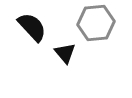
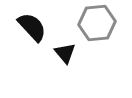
gray hexagon: moved 1 px right
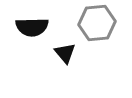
black semicircle: rotated 132 degrees clockwise
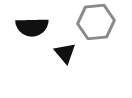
gray hexagon: moved 1 px left, 1 px up
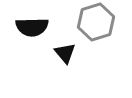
gray hexagon: rotated 12 degrees counterclockwise
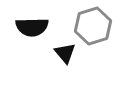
gray hexagon: moved 3 px left, 4 px down
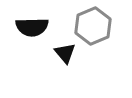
gray hexagon: rotated 6 degrees counterclockwise
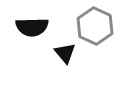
gray hexagon: moved 2 px right; rotated 12 degrees counterclockwise
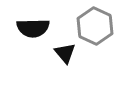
black semicircle: moved 1 px right, 1 px down
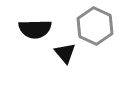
black semicircle: moved 2 px right, 1 px down
